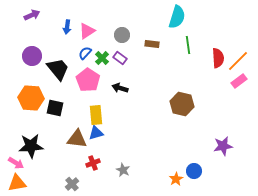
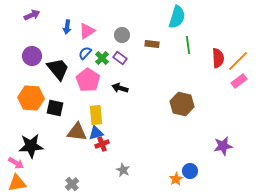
brown triangle: moved 7 px up
red cross: moved 9 px right, 19 px up
blue circle: moved 4 px left
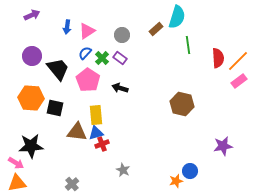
brown rectangle: moved 4 px right, 15 px up; rotated 48 degrees counterclockwise
orange star: moved 2 px down; rotated 16 degrees clockwise
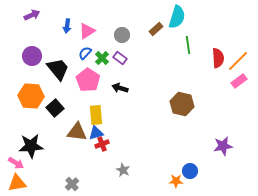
blue arrow: moved 1 px up
orange hexagon: moved 2 px up
black square: rotated 36 degrees clockwise
orange star: rotated 16 degrees clockwise
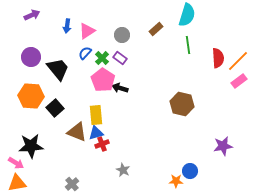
cyan semicircle: moved 10 px right, 2 px up
purple circle: moved 1 px left, 1 px down
pink pentagon: moved 15 px right
brown triangle: rotated 15 degrees clockwise
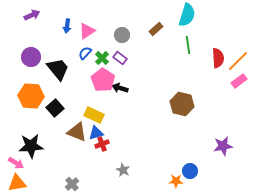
yellow rectangle: moved 2 px left; rotated 60 degrees counterclockwise
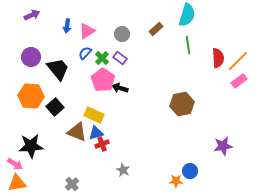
gray circle: moved 1 px up
brown hexagon: rotated 25 degrees counterclockwise
black square: moved 1 px up
pink arrow: moved 1 px left, 1 px down
